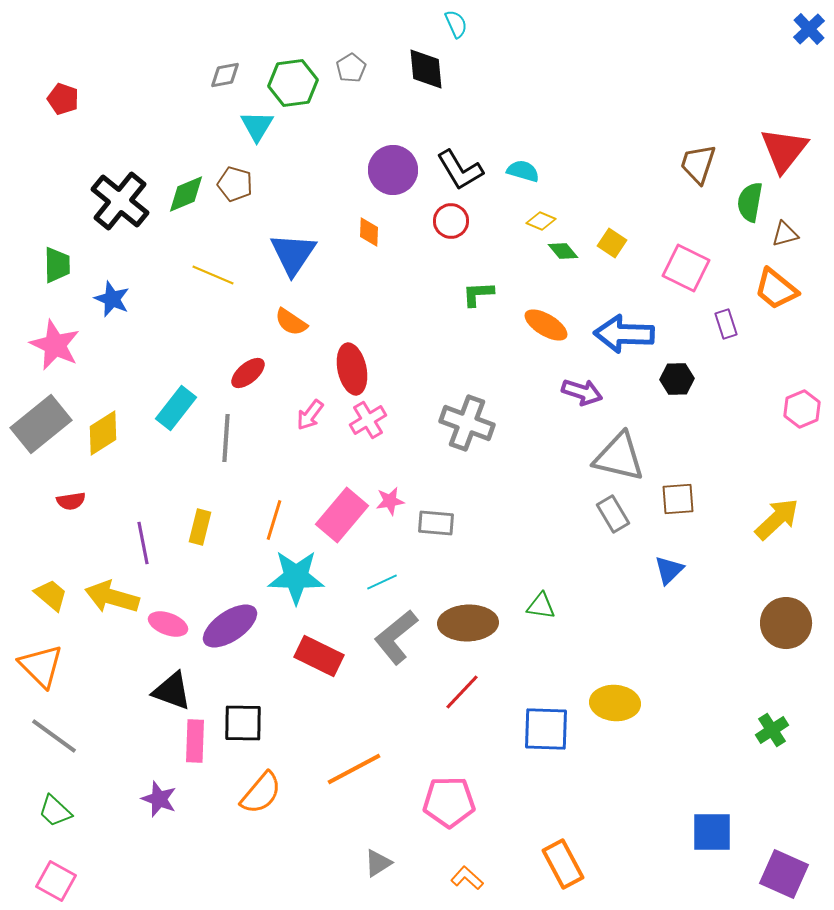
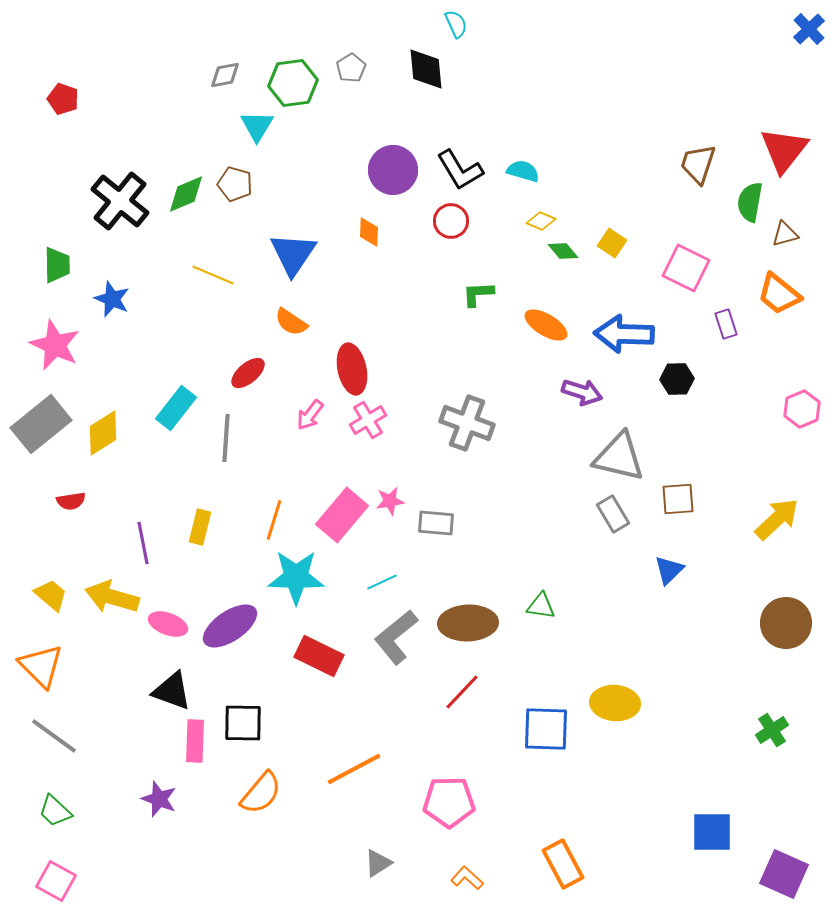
orange trapezoid at (776, 289): moved 3 px right, 5 px down
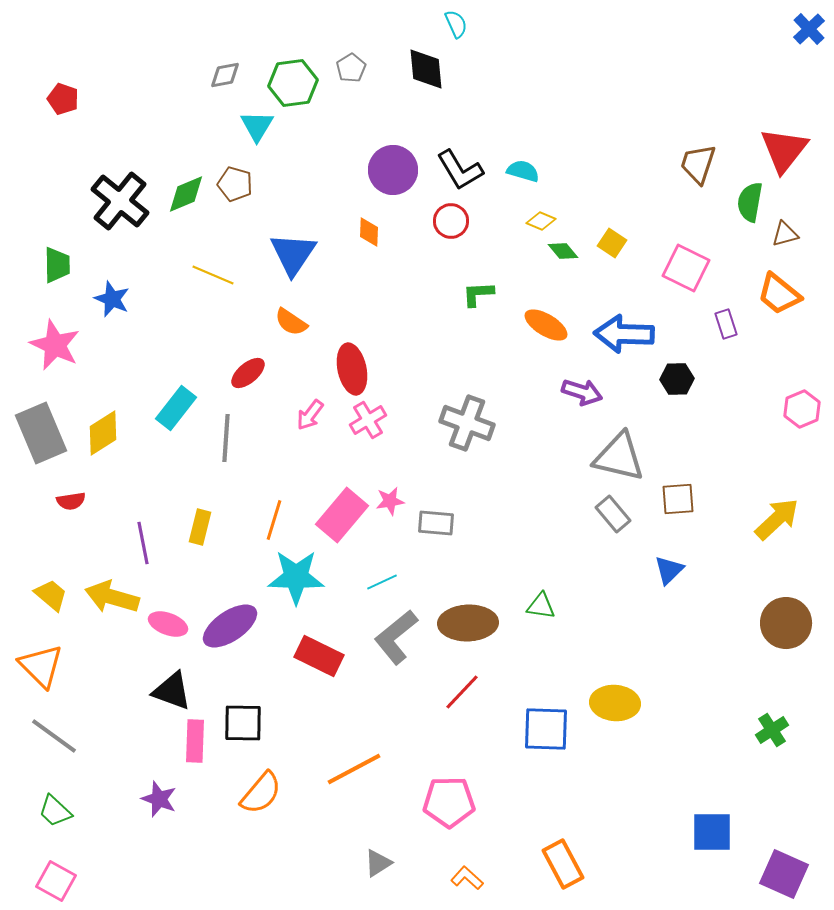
gray rectangle at (41, 424): moved 9 px down; rotated 74 degrees counterclockwise
gray rectangle at (613, 514): rotated 9 degrees counterclockwise
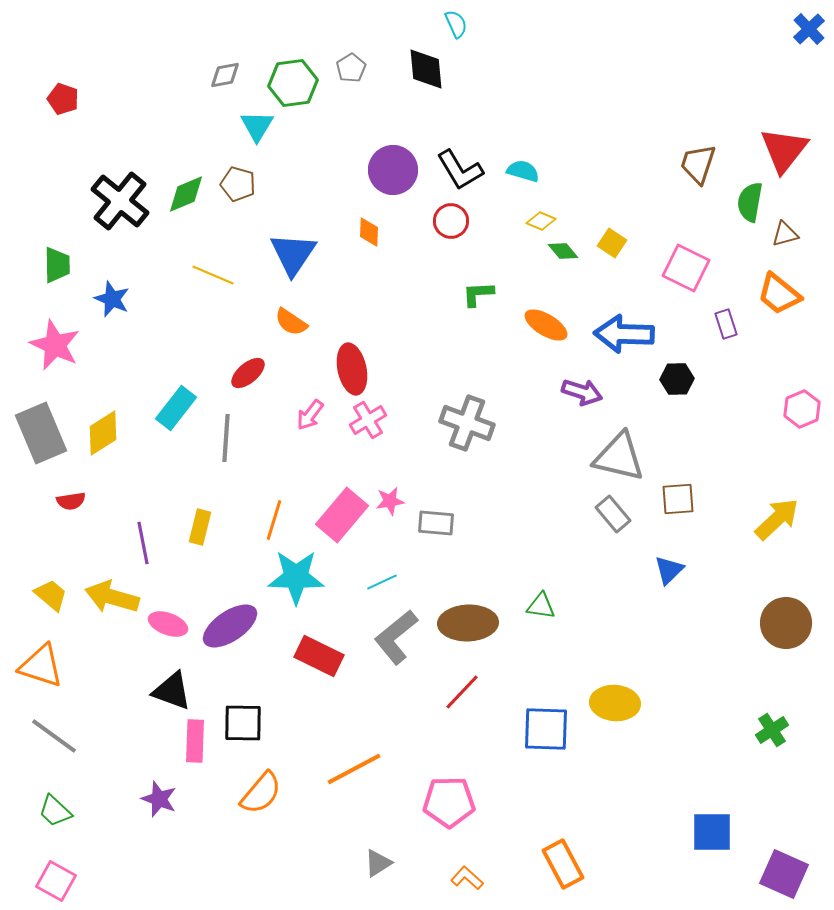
brown pentagon at (235, 184): moved 3 px right
orange triangle at (41, 666): rotated 27 degrees counterclockwise
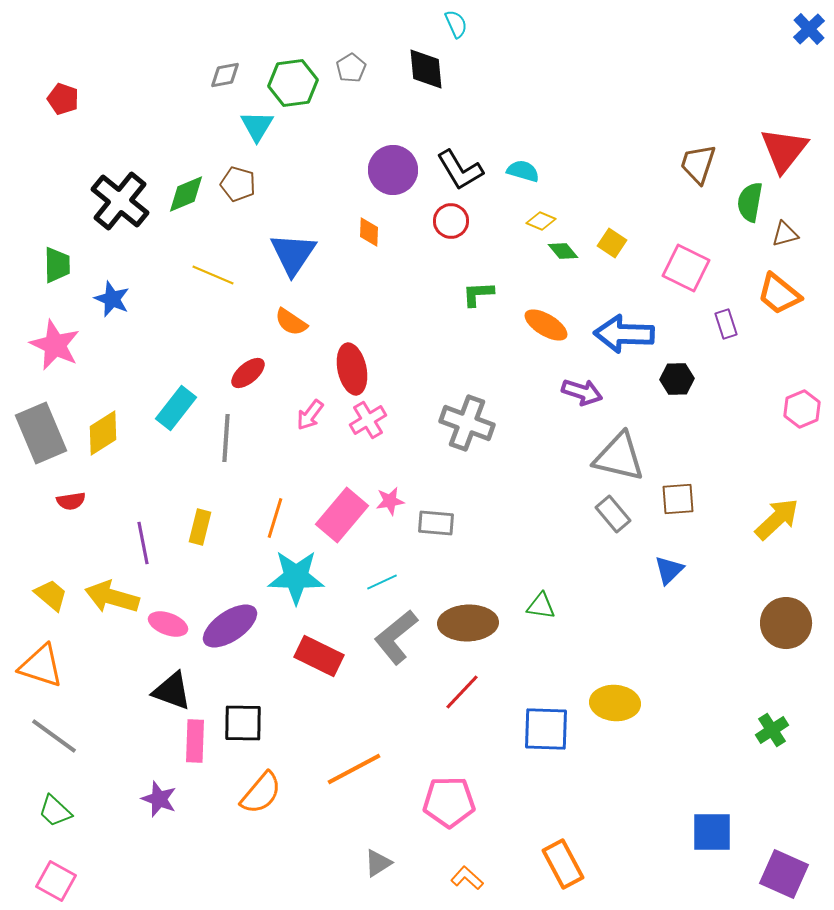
orange line at (274, 520): moved 1 px right, 2 px up
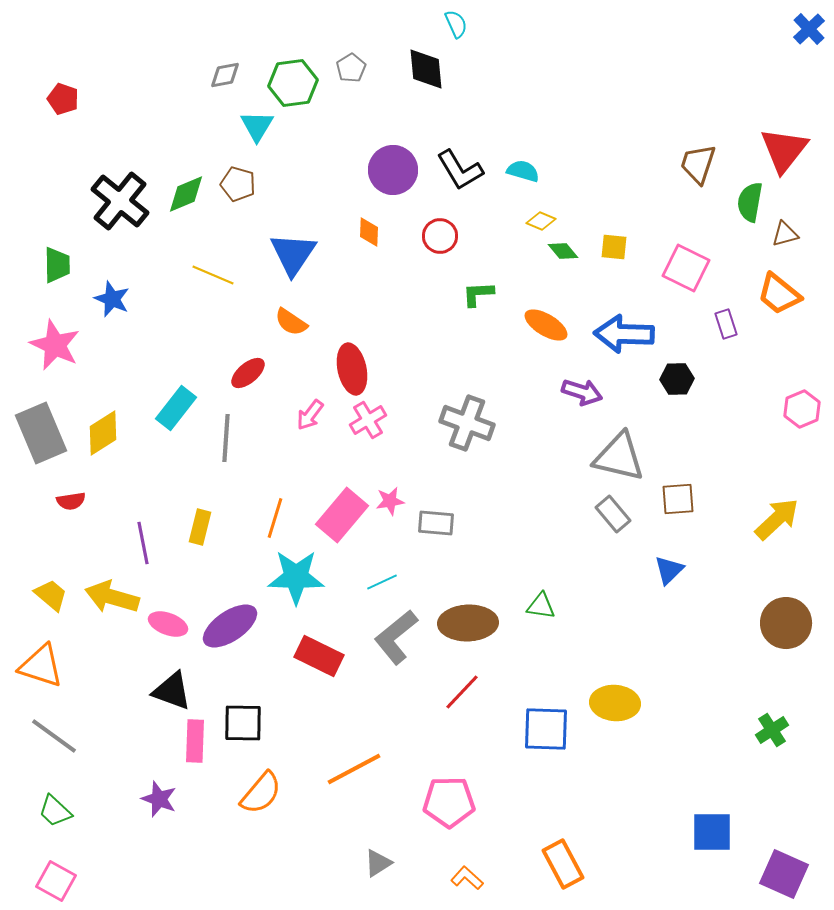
red circle at (451, 221): moved 11 px left, 15 px down
yellow square at (612, 243): moved 2 px right, 4 px down; rotated 28 degrees counterclockwise
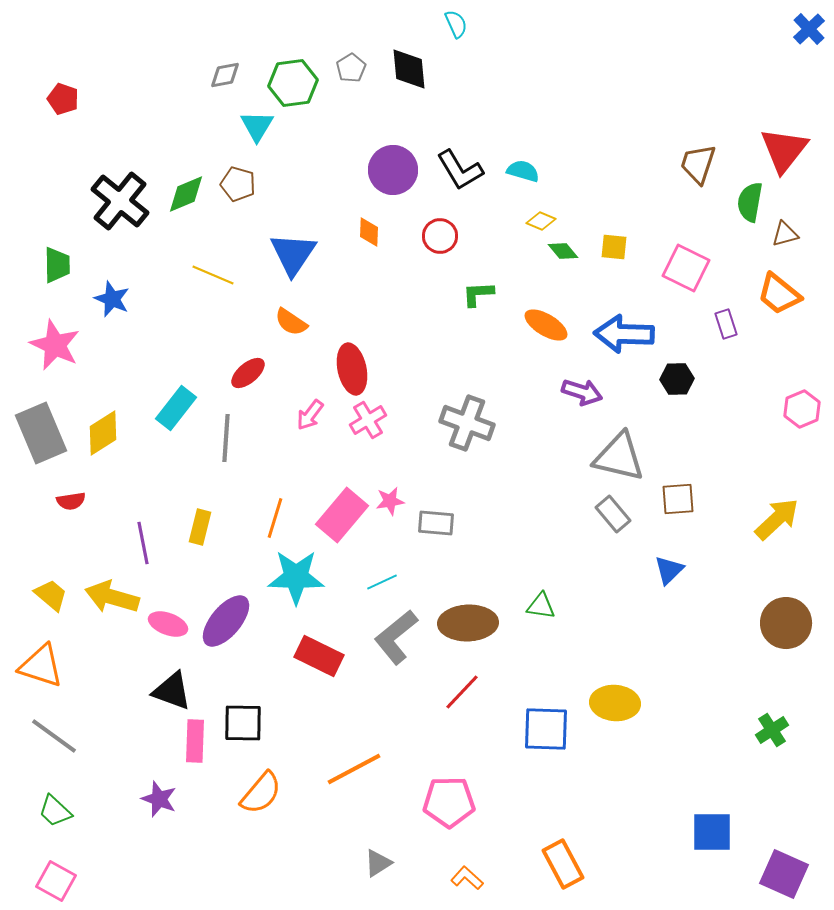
black diamond at (426, 69): moved 17 px left
purple ellipse at (230, 626): moved 4 px left, 5 px up; rotated 16 degrees counterclockwise
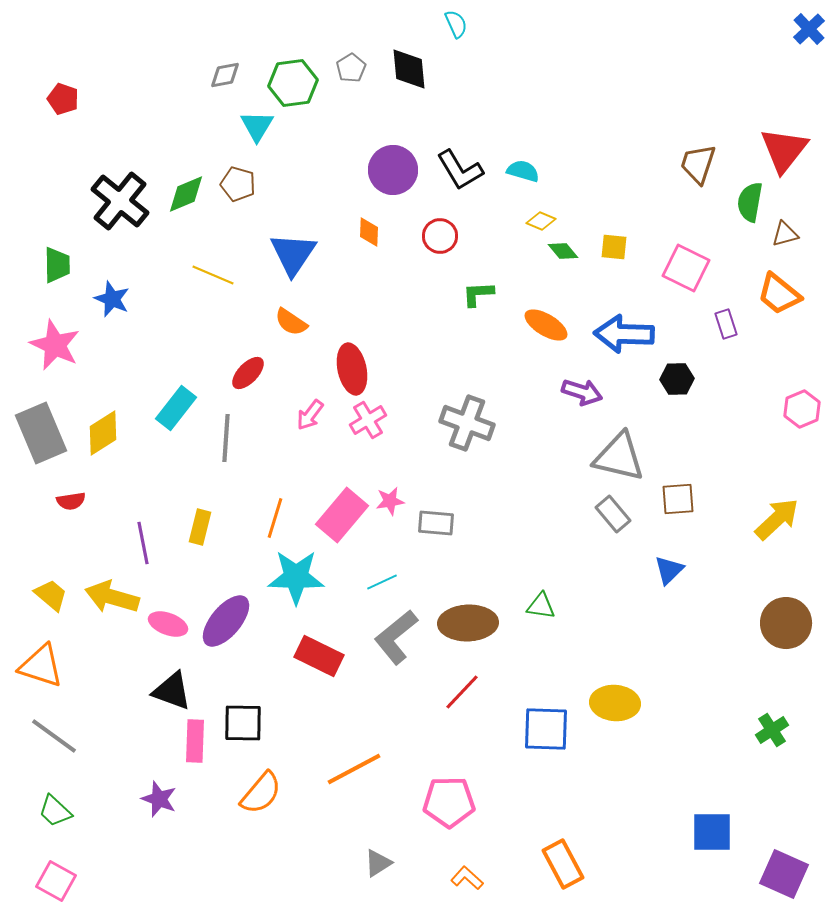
red ellipse at (248, 373): rotated 6 degrees counterclockwise
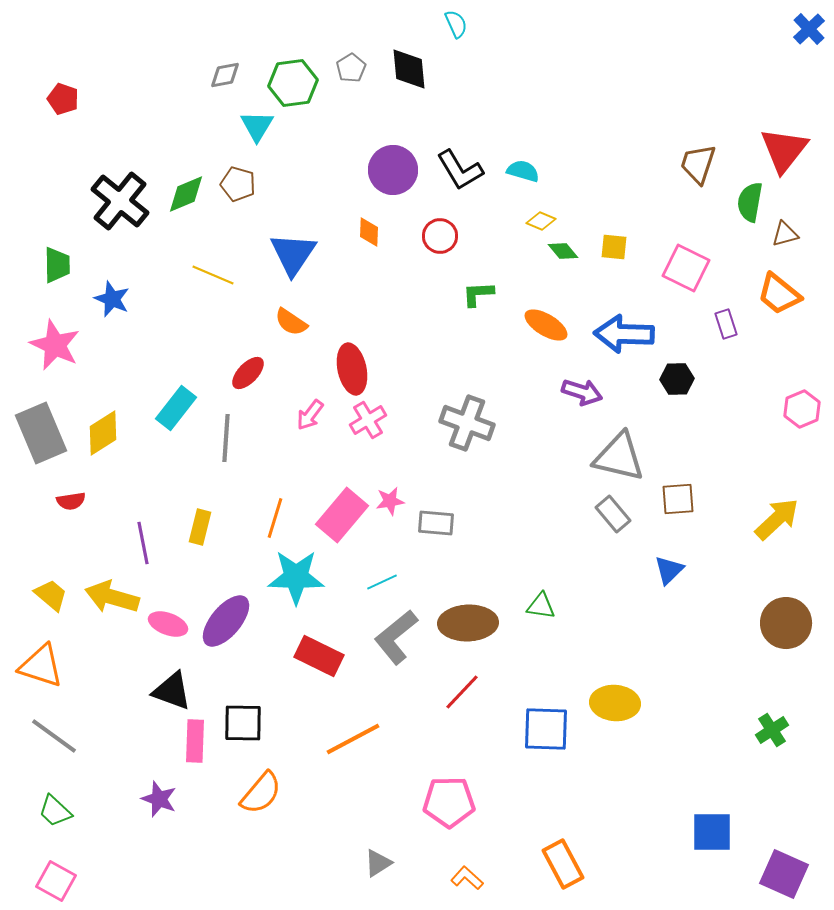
orange line at (354, 769): moved 1 px left, 30 px up
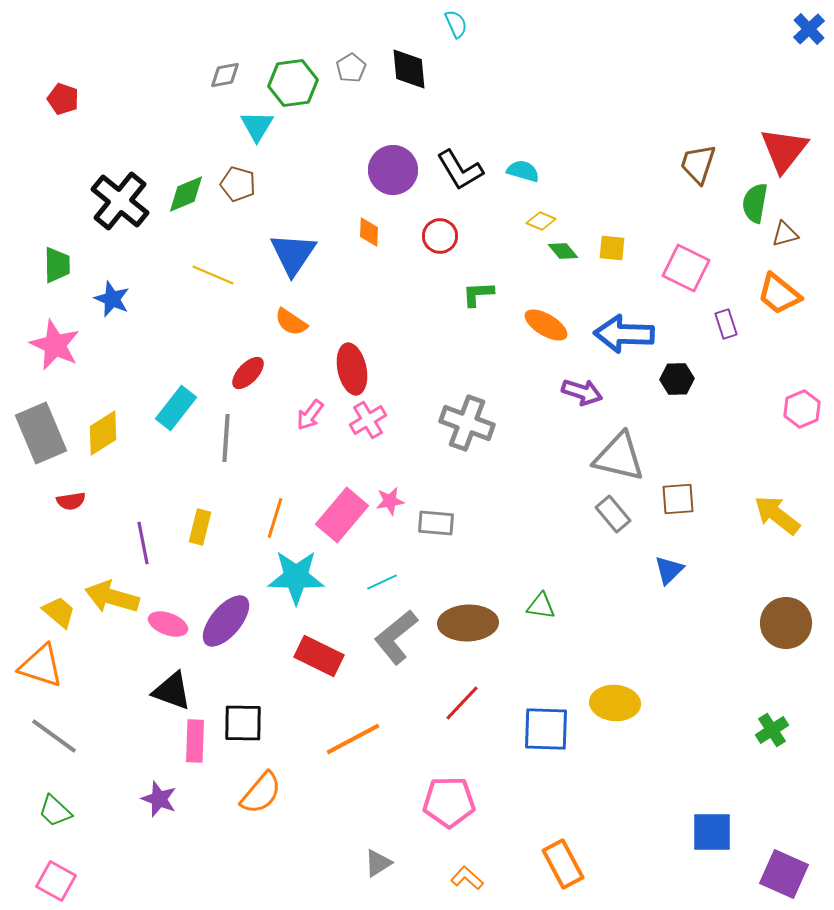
green semicircle at (750, 202): moved 5 px right, 1 px down
yellow square at (614, 247): moved 2 px left, 1 px down
yellow arrow at (777, 519): moved 4 px up; rotated 99 degrees counterclockwise
yellow trapezoid at (51, 595): moved 8 px right, 17 px down
red line at (462, 692): moved 11 px down
